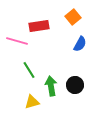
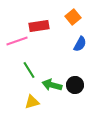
pink line: rotated 35 degrees counterclockwise
green arrow: moved 1 px right, 1 px up; rotated 66 degrees counterclockwise
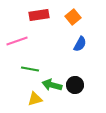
red rectangle: moved 11 px up
green line: moved 1 px right, 1 px up; rotated 48 degrees counterclockwise
yellow triangle: moved 3 px right, 3 px up
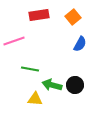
pink line: moved 3 px left
yellow triangle: rotated 21 degrees clockwise
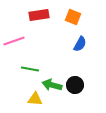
orange square: rotated 28 degrees counterclockwise
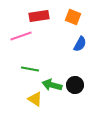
red rectangle: moved 1 px down
pink line: moved 7 px right, 5 px up
yellow triangle: rotated 28 degrees clockwise
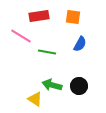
orange square: rotated 14 degrees counterclockwise
pink line: rotated 50 degrees clockwise
green line: moved 17 px right, 17 px up
black circle: moved 4 px right, 1 px down
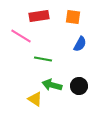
green line: moved 4 px left, 7 px down
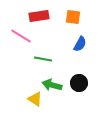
black circle: moved 3 px up
